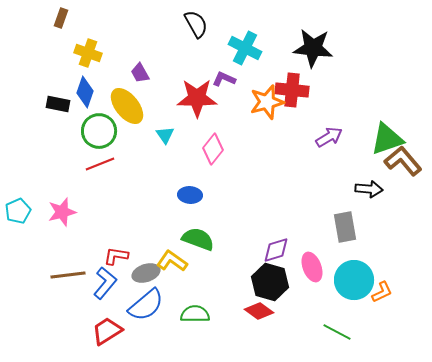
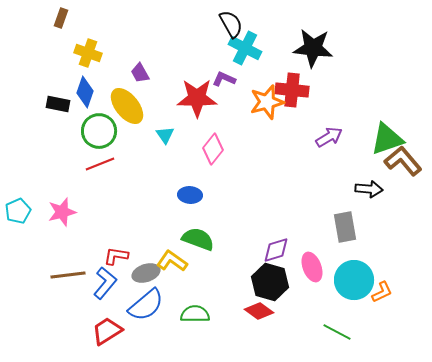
black semicircle at (196, 24): moved 35 px right
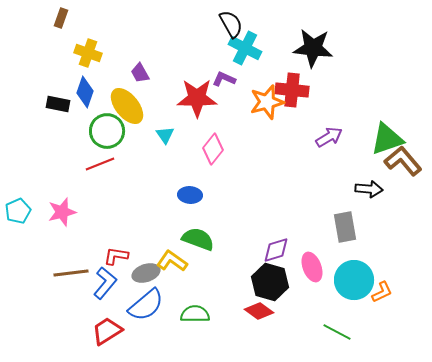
green circle at (99, 131): moved 8 px right
brown line at (68, 275): moved 3 px right, 2 px up
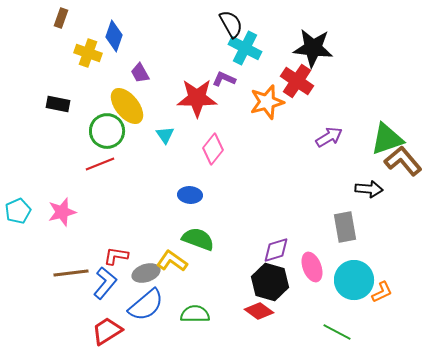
red cross at (292, 90): moved 5 px right, 9 px up; rotated 28 degrees clockwise
blue diamond at (85, 92): moved 29 px right, 56 px up
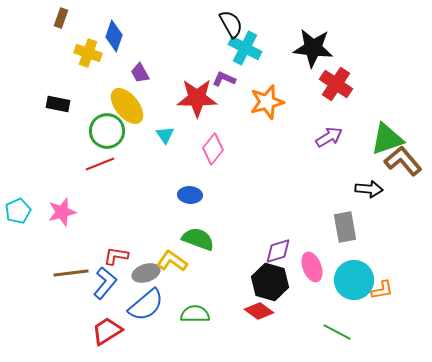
red cross at (297, 81): moved 39 px right, 3 px down
purple diamond at (276, 250): moved 2 px right, 1 px down
orange L-shape at (382, 292): moved 2 px up; rotated 15 degrees clockwise
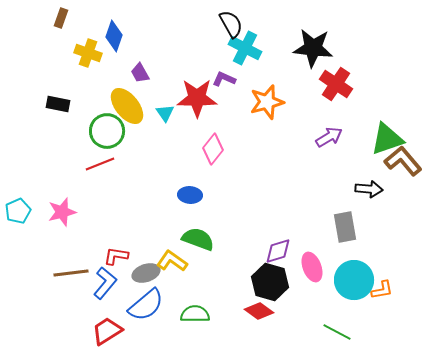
cyan triangle at (165, 135): moved 22 px up
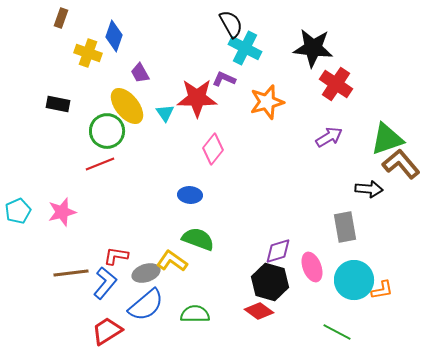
brown L-shape at (403, 161): moved 2 px left, 3 px down
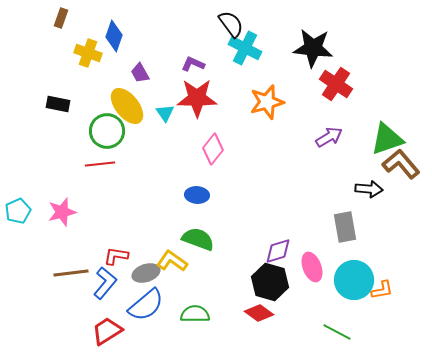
black semicircle at (231, 24): rotated 8 degrees counterclockwise
purple L-shape at (224, 79): moved 31 px left, 15 px up
red line at (100, 164): rotated 16 degrees clockwise
blue ellipse at (190, 195): moved 7 px right
red diamond at (259, 311): moved 2 px down
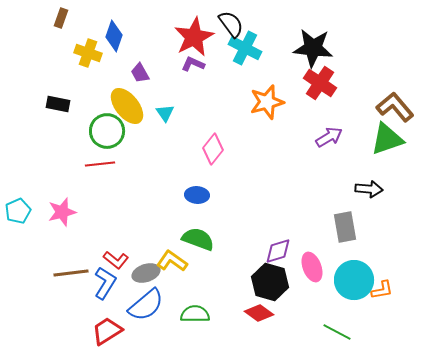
red cross at (336, 84): moved 16 px left, 1 px up
red star at (197, 98): moved 3 px left, 61 px up; rotated 27 degrees counterclockwise
brown L-shape at (401, 164): moved 6 px left, 57 px up
red L-shape at (116, 256): moved 4 px down; rotated 150 degrees counterclockwise
blue L-shape at (105, 283): rotated 8 degrees counterclockwise
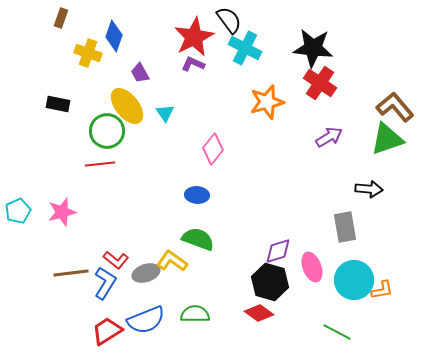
black semicircle at (231, 24): moved 2 px left, 4 px up
blue semicircle at (146, 305): moved 15 px down; rotated 18 degrees clockwise
